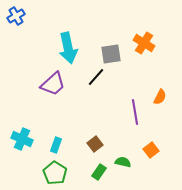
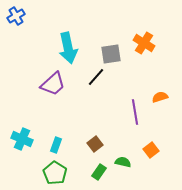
orange semicircle: rotated 133 degrees counterclockwise
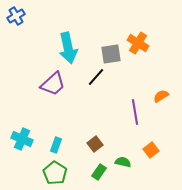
orange cross: moved 6 px left
orange semicircle: moved 1 px right, 1 px up; rotated 14 degrees counterclockwise
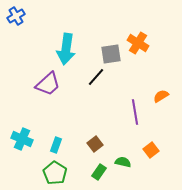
cyan arrow: moved 2 px left, 1 px down; rotated 20 degrees clockwise
purple trapezoid: moved 5 px left
